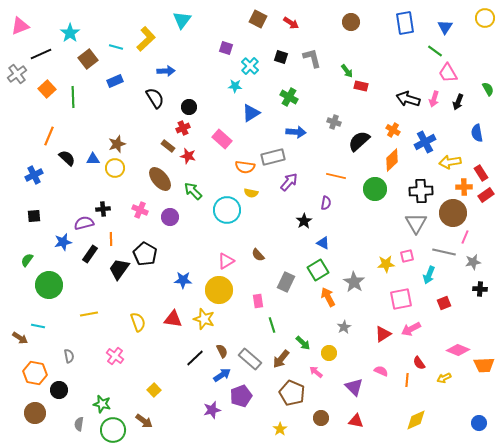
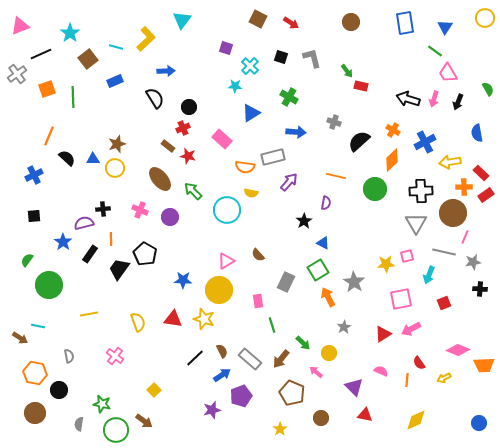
orange square at (47, 89): rotated 24 degrees clockwise
red rectangle at (481, 173): rotated 14 degrees counterclockwise
blue star at (63, 242): rotated 24 degrees counterclockwise
red triangle at (356, 421): moved 9 px right, 6 px up
green circle at (113, 430): moved 3 px right
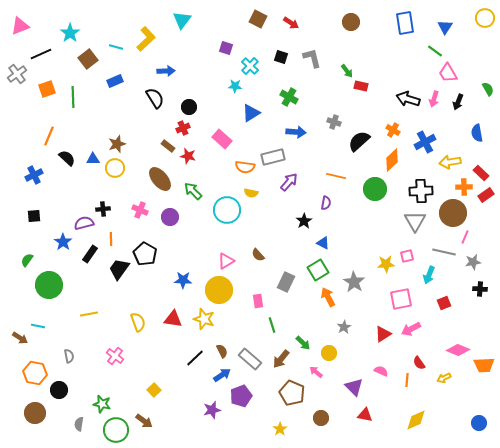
gray triangle at (416, 223): moved 1 px left, 2 px up
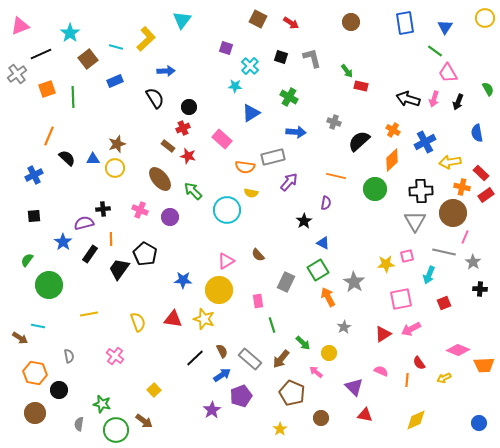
orange cross at (464, 187): moved 2 px left; rotated 14 degrees clockwise
gray star at (473, 262): rotated 28 degrees counterclockwise
purple star at (212, 410): rotated 18 degrees counterclockwise
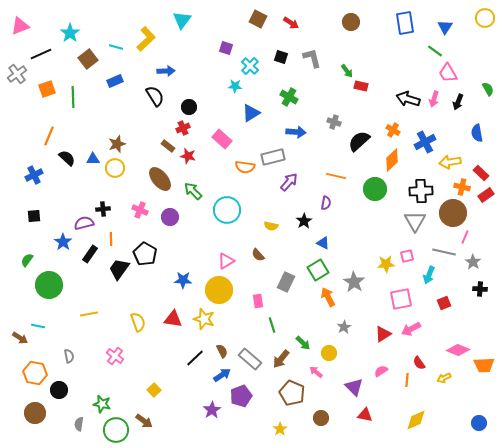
black semicircle at (155, 98): moved 2 px up
yellow semicircle at (251, 193): moved 20 px right, 33 px down
pink semicircle at (381, 371): rotated 56 degrees counterclockwise
